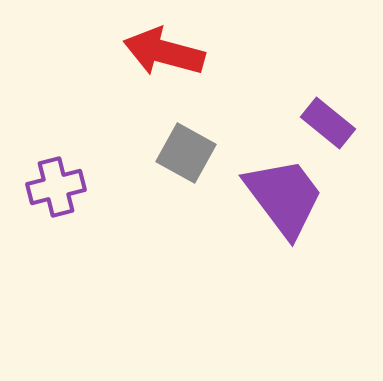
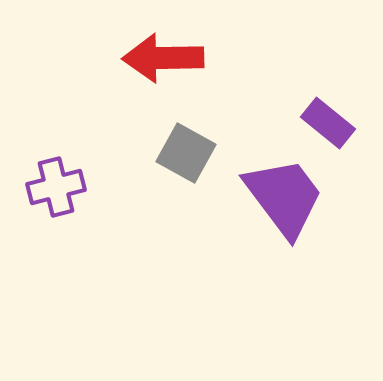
red arrow: moved 1 px left, 6 px down; rotated 16 degrees counterclockwise
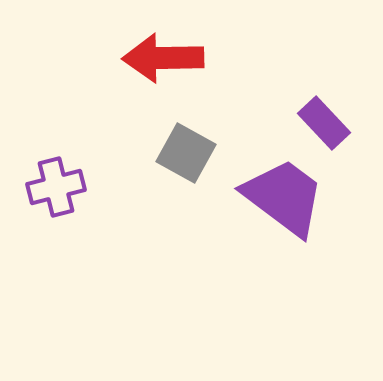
purple rectangle: moved 4 px left; rotated 8 degrees clockwise
purple trapezoid: rotated 16 degrees counterclockwise
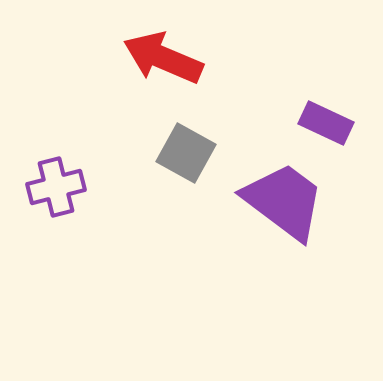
red arrow: rotated 24 degrees clockwise
purple rectangle: moved 2 px right; rotated 22 degrees counterclockwise
purple trapezoid: moved 4 px down
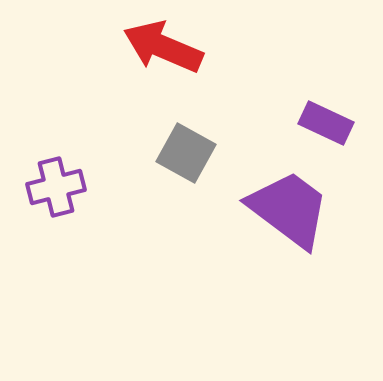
red arrow: moved 11 px up
purple trapezoid: moved 5 px right, 8 px down
